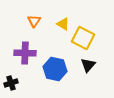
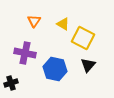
purple cross: rotated 10 degrees clockwise
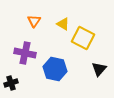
black triangle: moved 11 px right, 4 px down
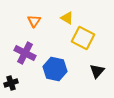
yellow triangle: moved 4 px right, 6 px up
purple cross: rotated 15 degrees clockwise
black triangle: moved 2 px left, 2 px down
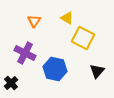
black cross: rotated 24 degrees counterclockwise
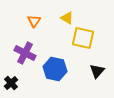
yellow square: rotated 15 degrees counterclockwise
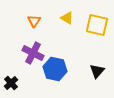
yellow square: moved 14 px right, 13 px up
purple cross: moved 8 px right
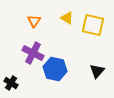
yellow square: moved 4 px left
black cross: rotated 16 degrees counterclockwise
